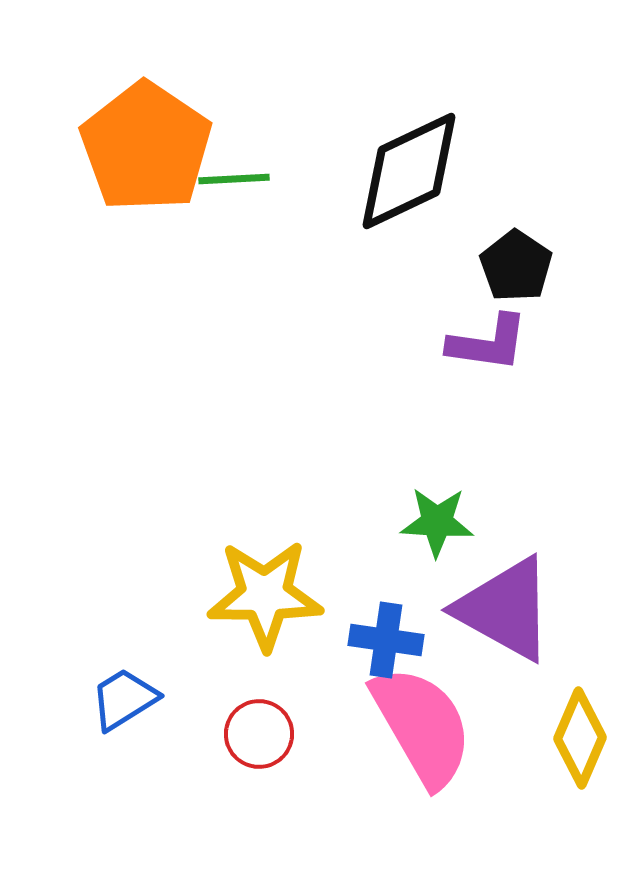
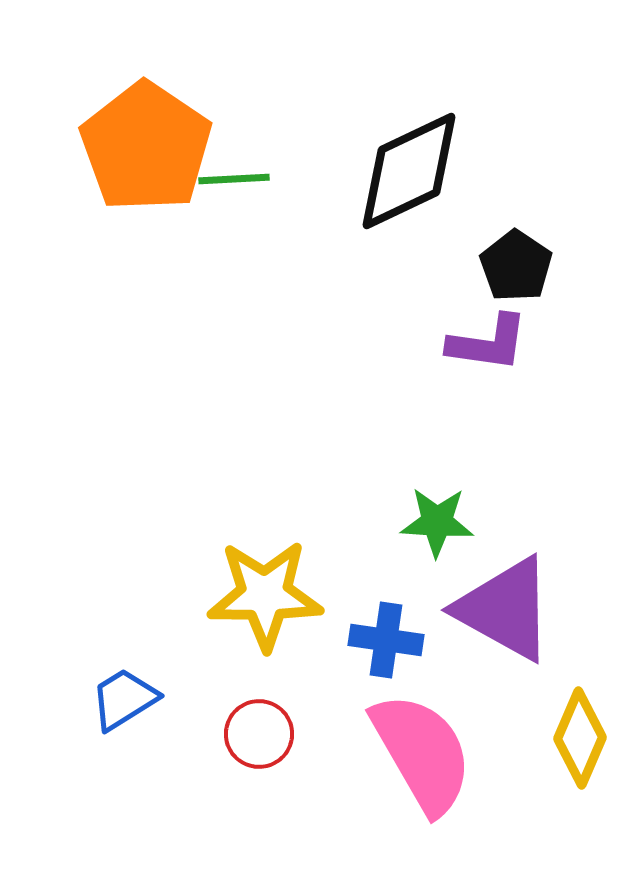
pink semicircle: moved 27 px down
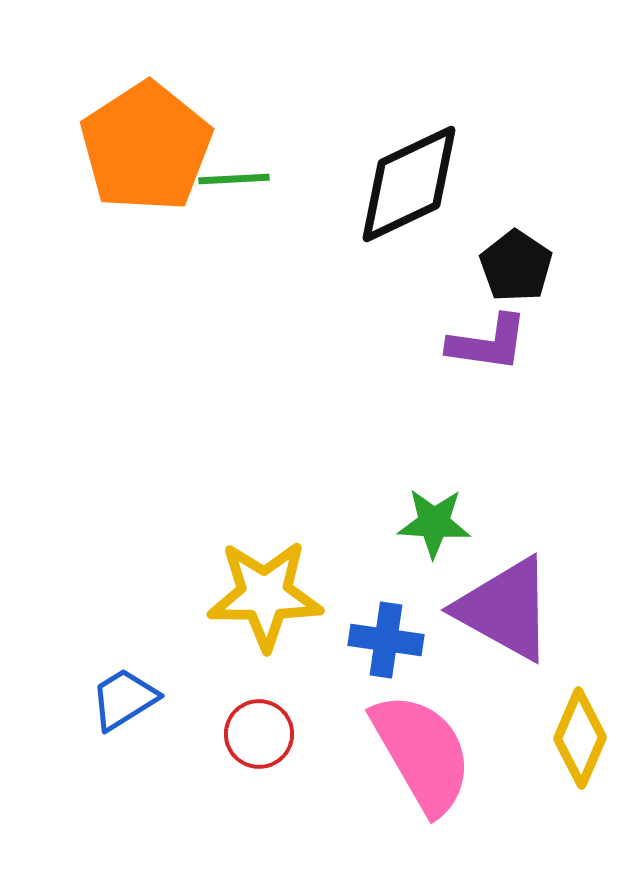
orange pentagon: rotated 5 degrees clockwise
black diamond: moved 13 px down
green star: moved 3 px left, 1 px down
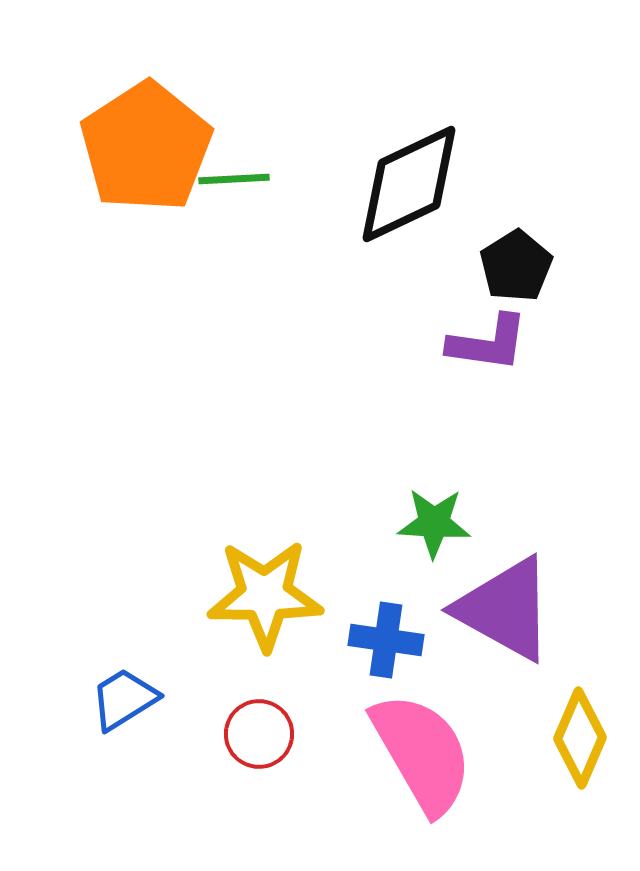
black pentagon: rotated 6 degrees clockwise
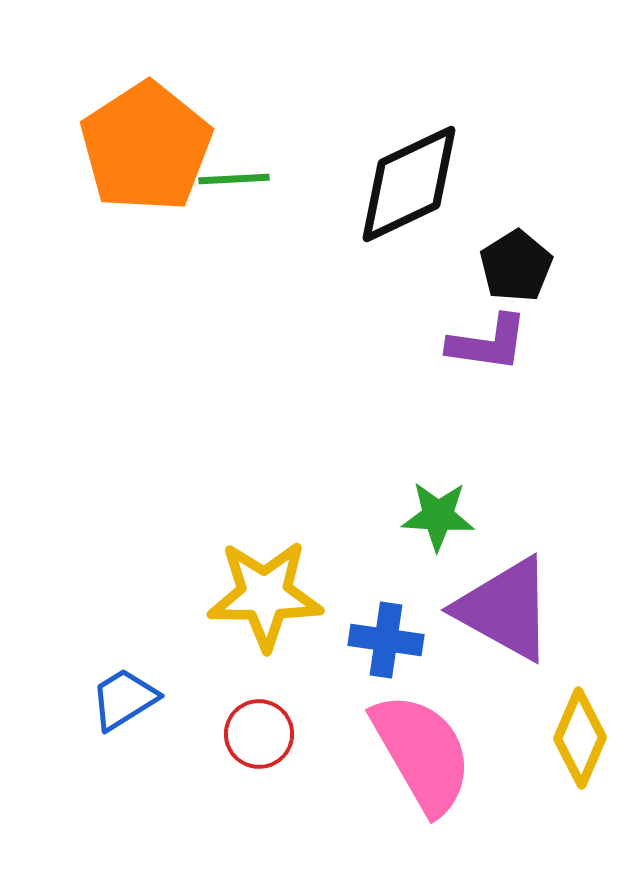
green star: moved 4 px right, 7 px up
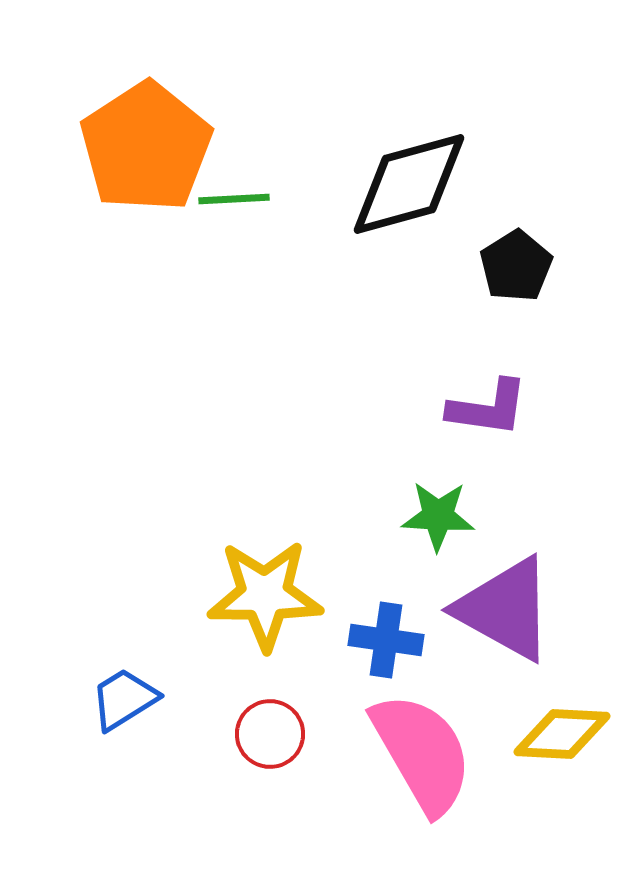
green line: moved 20 px down
black diamond: rotated 10 degrees clockwise
purple L-shape: moved 65 px down
red circle: moved 11 px right
yellow diamond: moved 18 px left, 4 px up; rotated 70 degrees clockwise
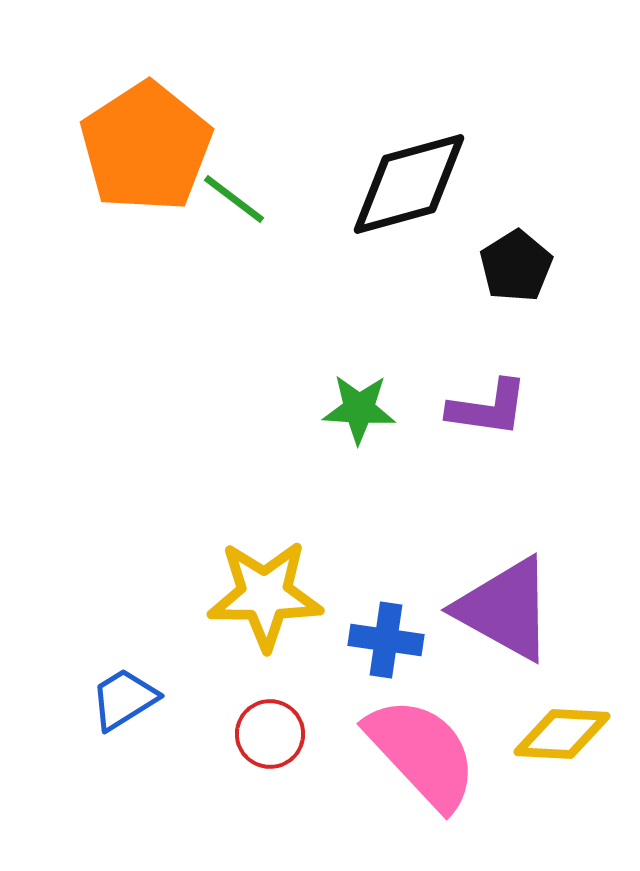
green line: rotated 40 degrees clockwise
green star: moved 79 px left, 107 px up
pink semicircle: rotated 13 degrees counterclockwise
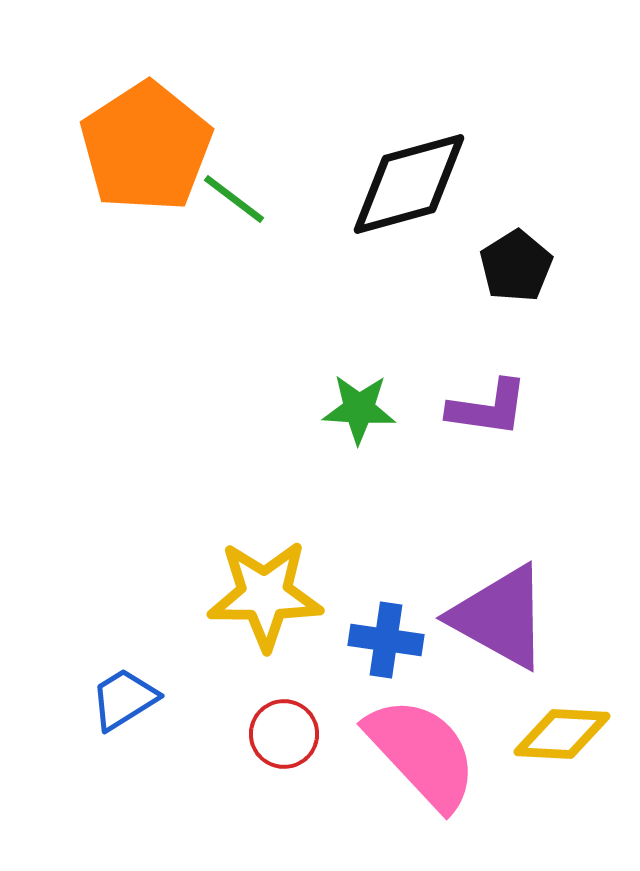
purple triangle: moved 5 px left, 8 px down
red circle: moved 14 px right
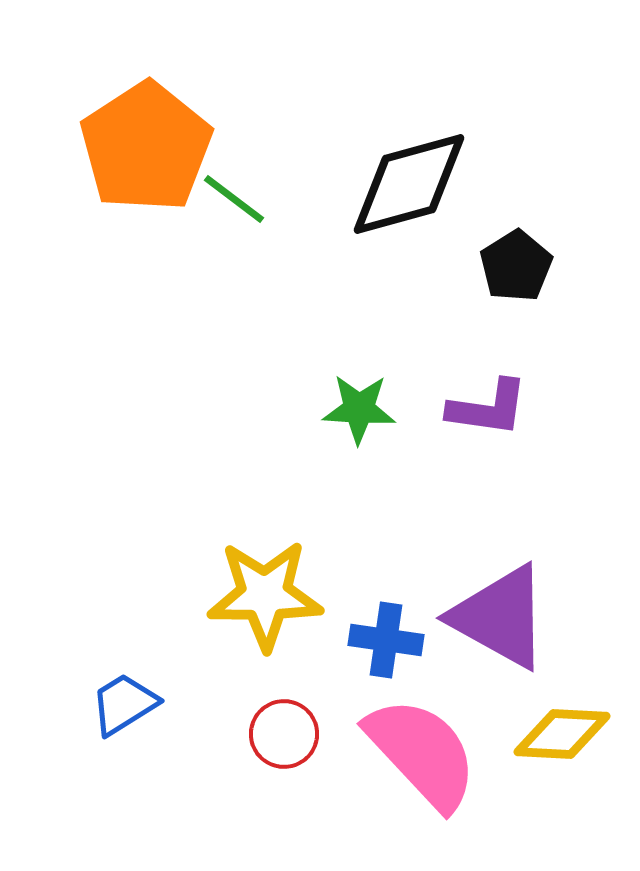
blue trapezoid: moved 5 px down
